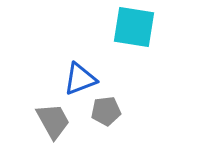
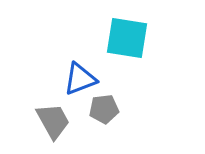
cyan square: moved 7 px left, 11 px down
gray pentagon: moved 2 px left, 2 px up
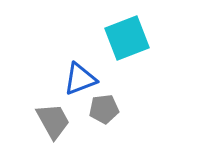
cyan square: rotated 30 degrees counterclockwise
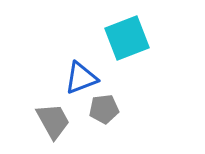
blue triangle: moved 1 px right, 1 px up
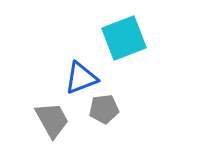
cyan square: moved 3 px left
gray trapezoid: moved 1 px left, 1 px up
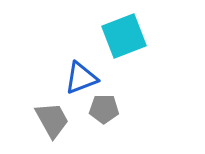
cyan square: moved 2 px up
gray pentagon: rotated 8 degrees clockwise
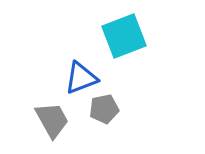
gray pentagon: rotated 12 degrees counterclockwise
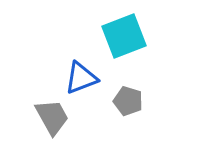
gray pentagon: moved 24 px right, 8 px up; rotated 28 degrees clockwise
gray trapezoid: moved 3 px up
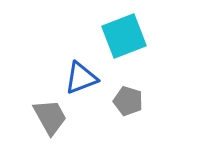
gray trapezoid: moved 2 px left
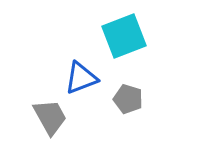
gray pentagon: moved 2 px up
